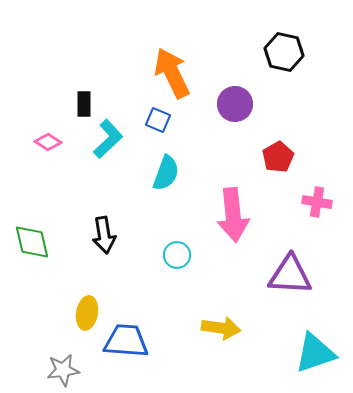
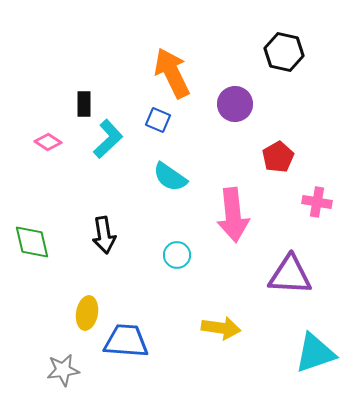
cyan semicircle: moved 4 px right, 4 px down; rotated 105 degrees clockwise
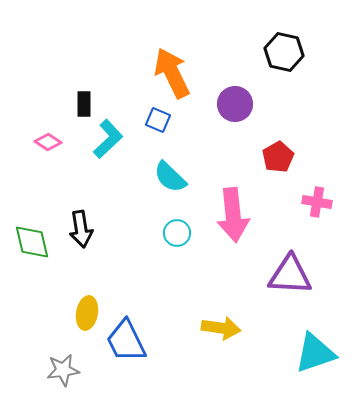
cyan semicircle: rotated 9 degrees clockwise
black arrow: moved 23 px left, 6 px up
cyan circle: moved 22 px up
blue trapezoid: rotated 120 degrees counterclockwise
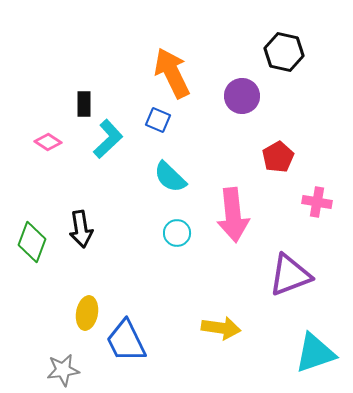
purple circle: moved 7 px right, 8 px up
green diamond: rotated 33 degrees clockwise
purple triangle: rotated 24 degrees counterclockwise
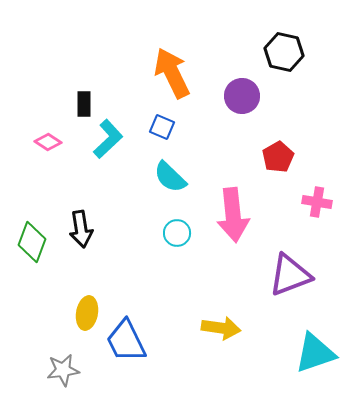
blue square: moved 4 px right, 7 px down
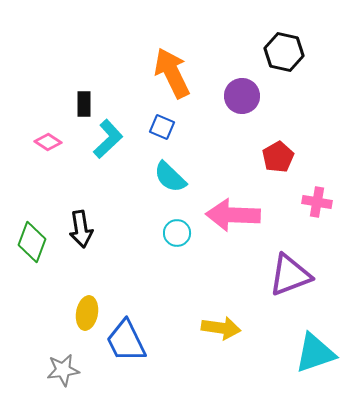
pink arrow: rotated 98 degrees clockwise
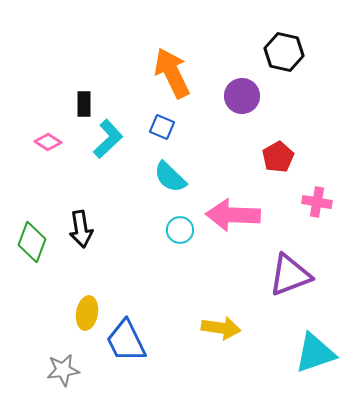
cyan circle: moved 3 px right, 3 px up
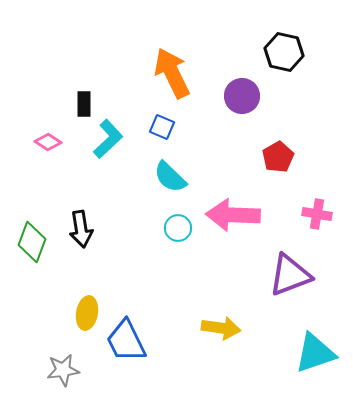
pink cross: moved 12 px down
cyan circle: moved 2 px left, 2 px up
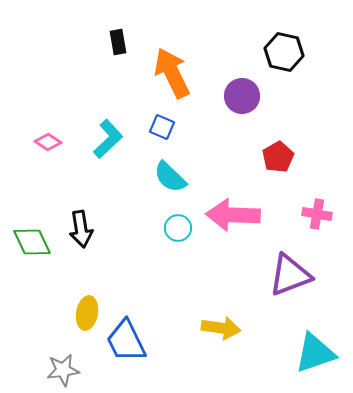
black rectangle: moved 34 px right, 62 px up; rotated 10 degrees counterclockwise
green diamond: rotated 45 degrees counterclockwise
